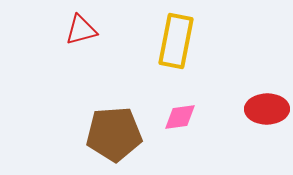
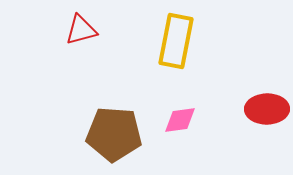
pink diamond: moved 3 px down
brown pentagon: rotated 8 degrees clockwise
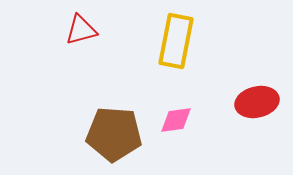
red ellipse: moved 10 px left, 7 px up; rotated 12 degrees counterclockwise
pink diamond: moved 4 px left
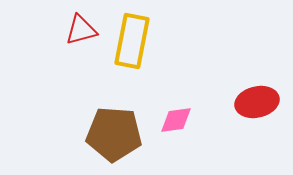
yellow rectangle: moved 44 px left
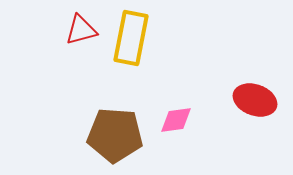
yellow rectangle: moved 1 px left, 3 px up
red ellipse: moved 2 px left, 2 px up; rotated 33 degrees clockwise
brown pentagon: moved 1 px right, 1 px down
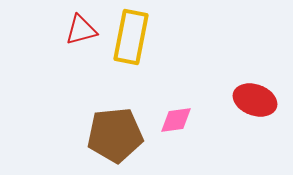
yellow rectangle: moved 1 px up
brown pentagon: rotated 10 degrees counterclockwise
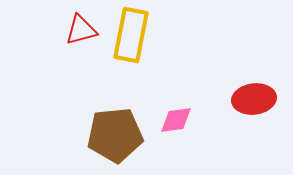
yellow rectangle: moved 2 px up
red ellipse: moved 1 px left, 1 px up; rotated 27 degrees counterclockwise
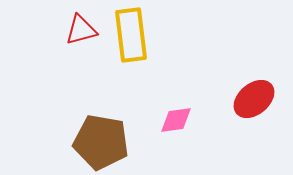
yellow rectangle: rotated 18 degrees counterclockwise
red ellipse: rotated 33 degrees counterclockwise
brown pentagon: moved 14 px left, 7 px down; rotated 16 degrees clockwise
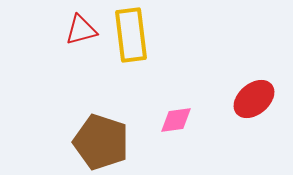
brown pentagon: rotated 8 degrees clockwise
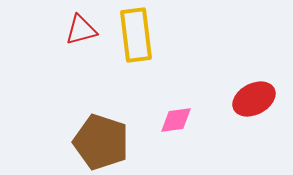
yellow rectangle: moved 5 px right
red ellipse: rotated 12 degrees clockwise
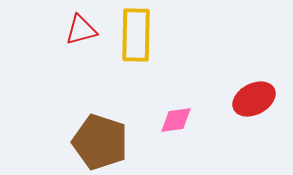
yellow rectangle: rotated 8 degrees clockwise
brown pentagon: moved 1 px left
